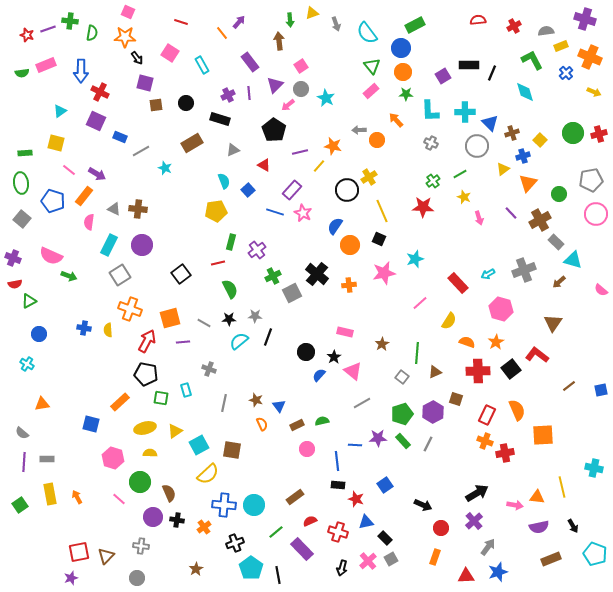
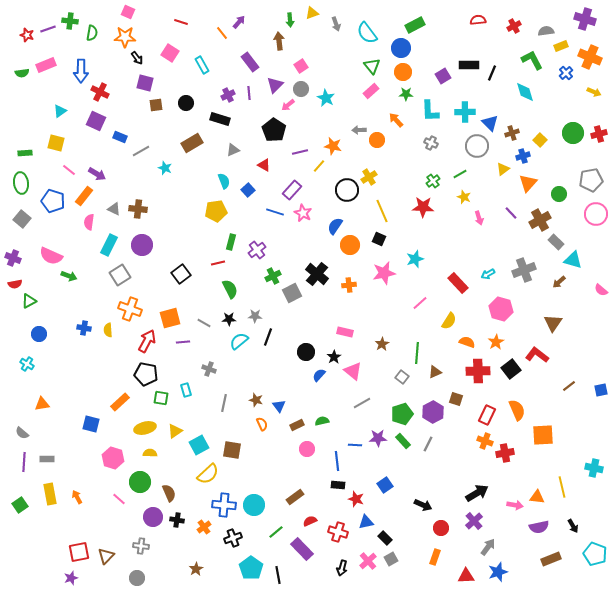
black cross at (235, 543): moved 2 px left, 5 px up
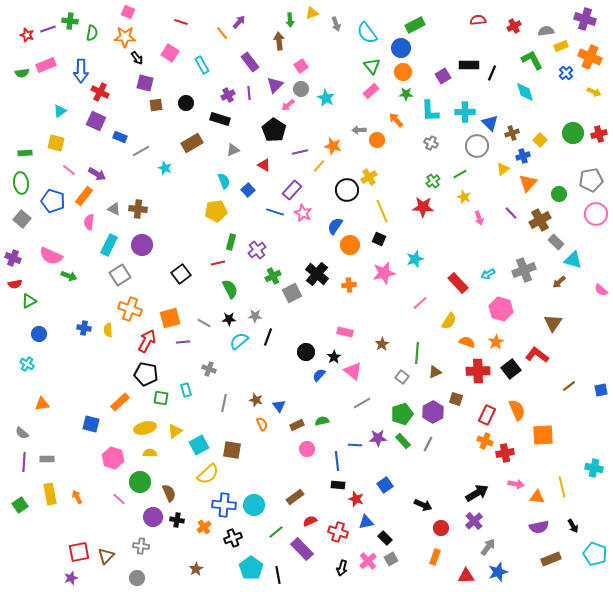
pink arrow at (515, 505): moved 1 px right, 21 px up
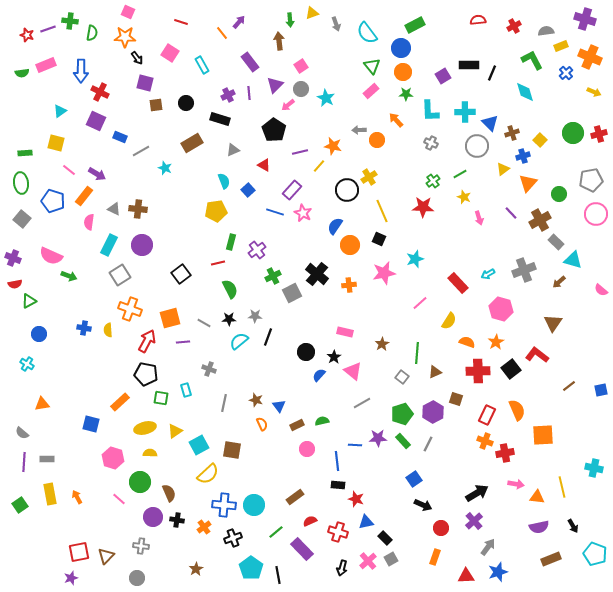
blue square at (385, 485): moved 29 px right, 6 px up
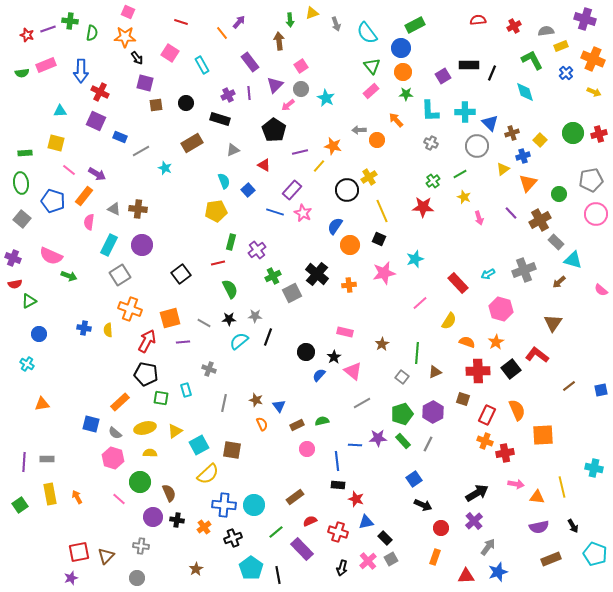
orange cross at (590, 57): moved 3 px right, 2 px down
cyan triangle at (60, 111): rotated 32 degrees clockwise
brown square at (456, 399): moved 7 px right
gray semicircle at (22, 433): moved 93 px right
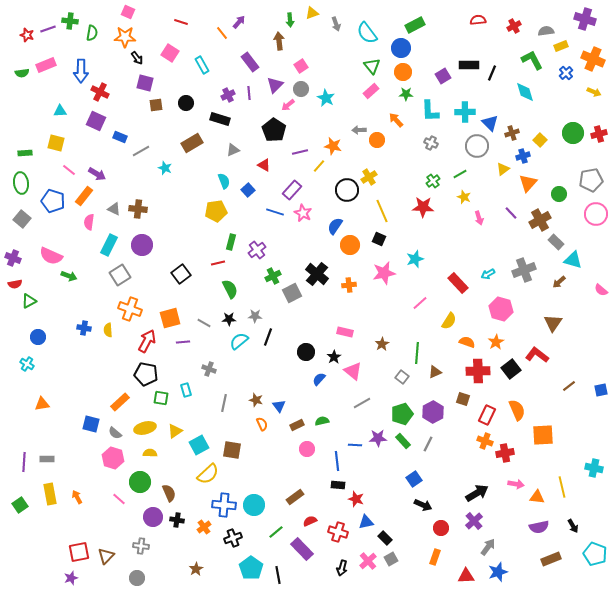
blue circle at (39, 334): moved 1 px left, 3 px down
blue semicircle at (319, 375): moved 4 px down
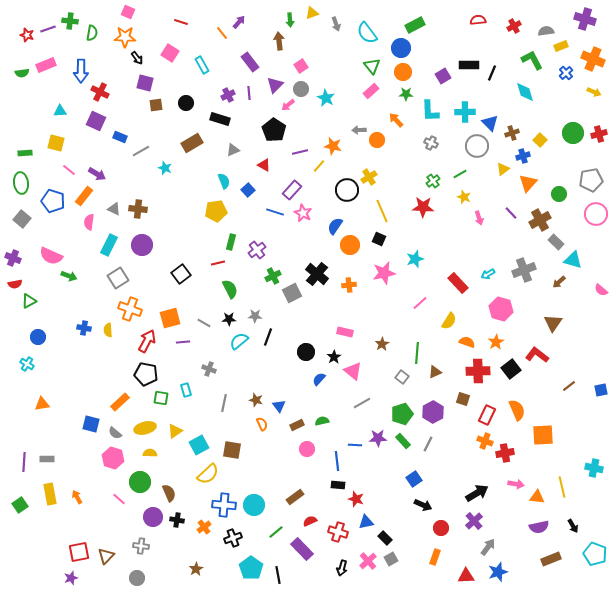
gray square at (120, 275): moved 2 px left, 3 px down
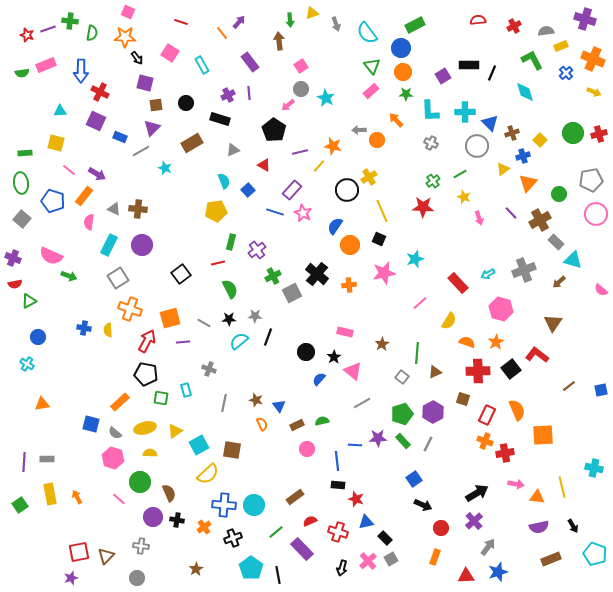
purple triangle at (275, 85): moved 123 px left, 43 px down
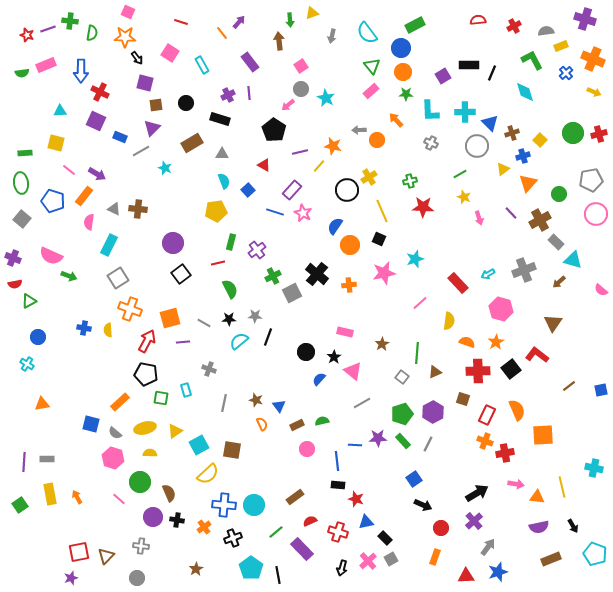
gray arrow at (336, 24): moved 4 px left, 12 px down; rotated 32 degrees clockwise
gray triangle at (233, 150): moved 11 px left, 4 px down; rotated 24 degrees clockwise
green cross at (433, 181): moved 23 px left; rotated 24 degrees clockwise
purple circle at (142, 245): moved 31 px right, 2 px up
yellow semicircle at (449, 321): rotated 24 degrees counterclockwise
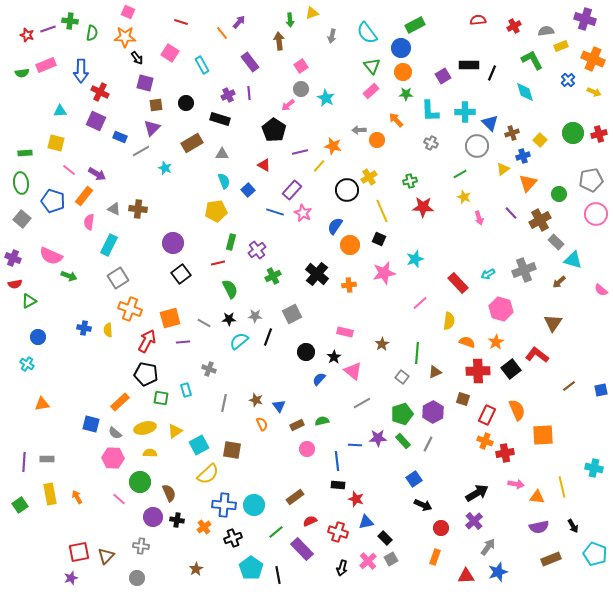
blue cross at (566, 73): moved 2 px right, 7 px down
gray square at (292, 293): moved 21 px down
pink hexagon at (113, 458): rotated 15 degrees counterclockwise
